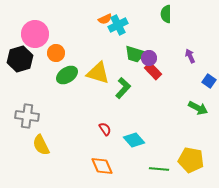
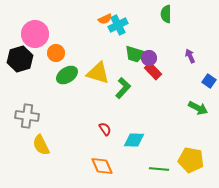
cyan diamond: rotated 45 degrees counterclockwise
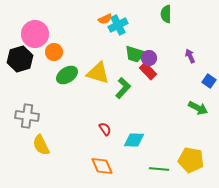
orange circle: moved 2 px left, 1 px up
red rectangle: moved 5 px left
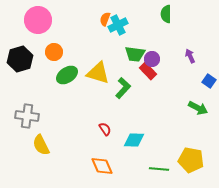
orange semicircle: rotated 136 degrees clockwise
pink circle: moved 3 px right, 14 px up
green trapezoid: rotated 10 degrees counterclockwise
purple circle: moved 3 px right, 1 px down
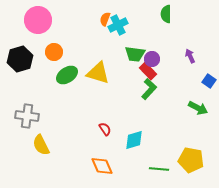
green L-shape: moved 26 px right, 1 px down
cyan diamond: rotated 20 degrees counterclockwise
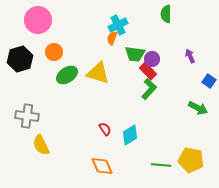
orange semicircle: moved 7 px right, 19 px down
cyan diamond: moved 4 px left, 5 px up; rotated 15 degrees counterclockwise
green line: moved 2 px right, 4 px up
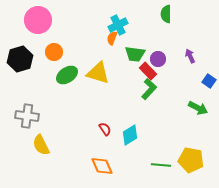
purple circle: moved 6 px right
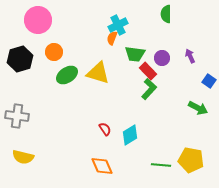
purple circle: moved 4 px right, 1 px up
gray cross: moved 10 px left
yellow semicircle: moved 18 px left, 12 px down; rotated 50 degrees counterclockwise
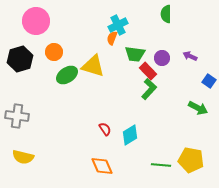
pink circle: moved 2 px left, 1 px down
purple arrow: rotated 40 degrees counterclockwise
yellow triangle: moved 5 px left, 7 px up
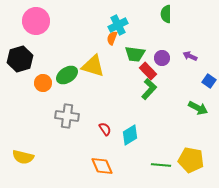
orange circle: moved 11 px left, 31 px down
gray cross: moved 50 px right
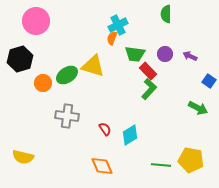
purple circle: moved 3 px right, 4 px up
